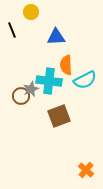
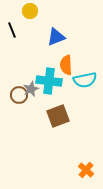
yellow circle: moved 1 px left, 1 px up
blue triangle: rotated 18 degrees counterclockwise
cyan semicircle: rotated 15 degrees clockwise
brown circle: moved 2 px left, 1 px up
brown square: moved 1 px left
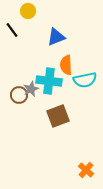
yellow circle: moved 2 px left
black line: rotated 14 degrees counterclockwise
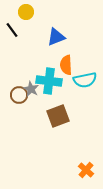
yellow circle: moved 2 px left, 1 px down
gray star: rotated 21 degrees counterclockwise
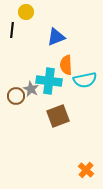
black line: rotated 42 degrees clockwise
brown circle: moved 3 px left, 1 px down
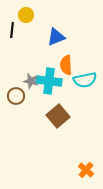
yellow circle: moved 3 px down
gray star: moved 8 px up; rotated 14 degrees counterclockwise
brown square: rotated 20 degrees counterclockwise
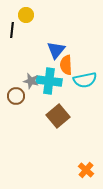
blue triangle: moved 13 px down; rotated 30 degrees counterclockwise
